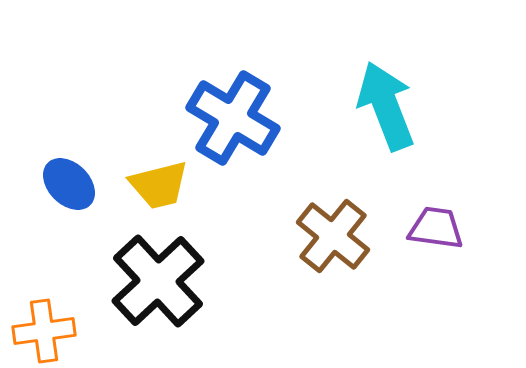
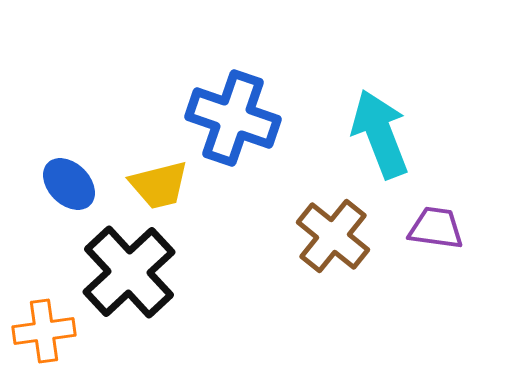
cyan arrow: moved 6 px left, 28 px down
blue cross: rotated 12 degrees counterclockwise
black cross: moved 29 px left, 9 px up
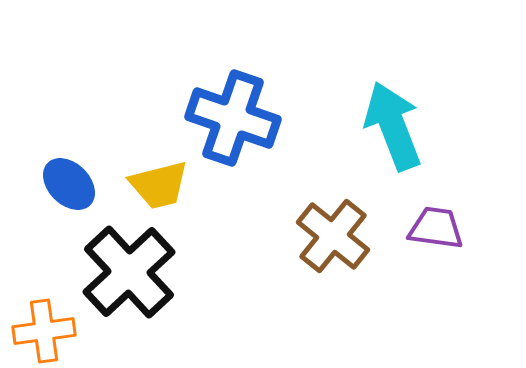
cyan arrow: moved 13 px right, 8 px up
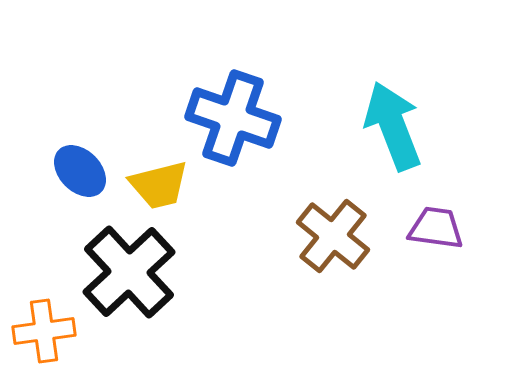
blue ellipse: moved 11 px right, 13 px up
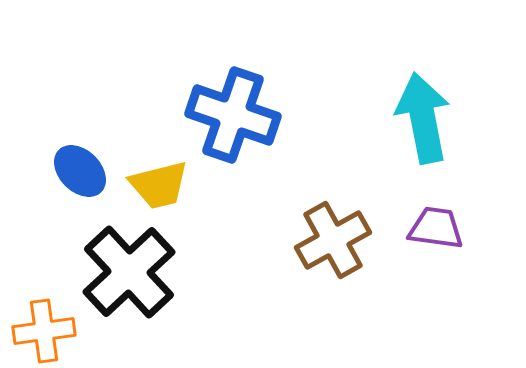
blue cross: moved 3 px up
cyan arrow: moved 30 px right, 8 px up; rotated 10 degrees clockwise
brown cross: moved 4 px down; rotated 22 degrees clockwise
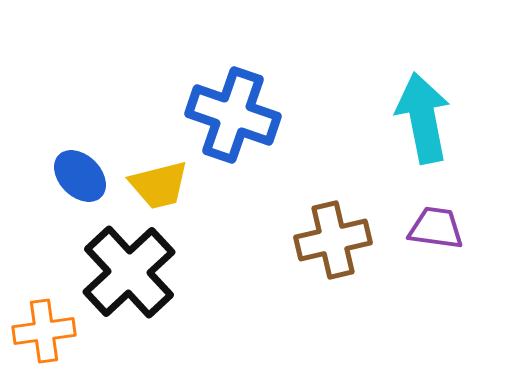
blue ellipse: moved 5 px down
brown cross: rotated 16 degrees clockwise
